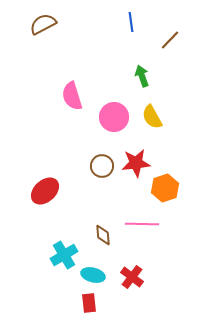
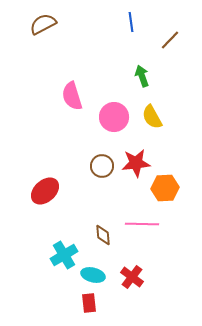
orange hexagon: rotated 16 degrees clockwise
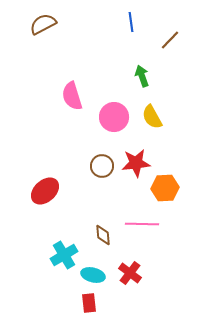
red cross: moved 2 px left, 4 px up
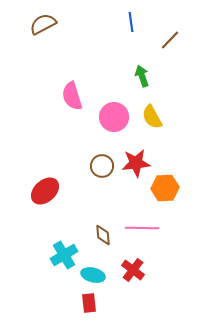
pink line: moved 4 px down
red cross: moved 3 px right, 3 px up
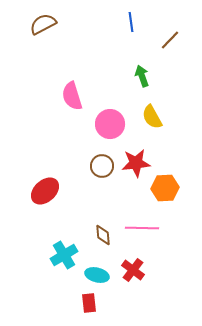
pink circle: moved 4 px left, 7 px down
cyan ellipse: moved 4 px right
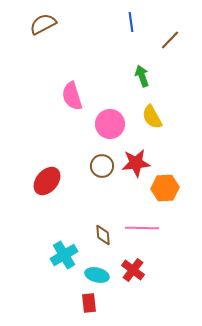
red ellipse: moved 2 px right, 10 px up; rotated 8 degrees counterclockwise
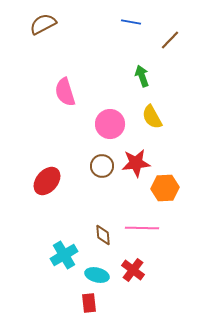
blue line: rotated 72 degrees counterclockwise
pink semicircle: moved 7 px left, 4 px up
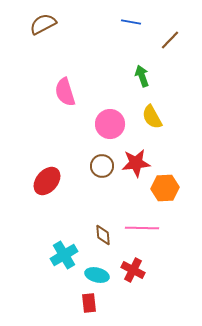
red cross: rotated 10 degrees counterclockwise
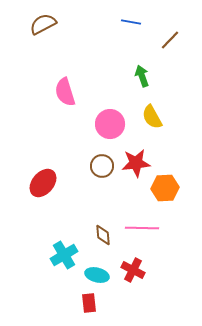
red ellipse: moved 4 px left, 2 px down
